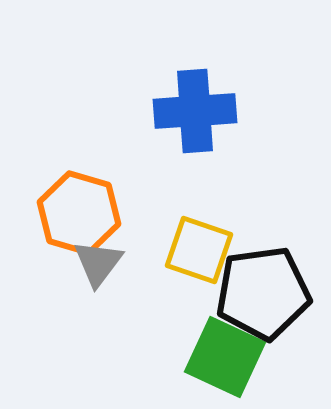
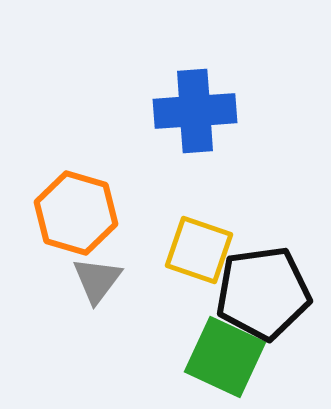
orange hexagon: moved 3 px left
gray triangle: moved 1 px left, 17 px down
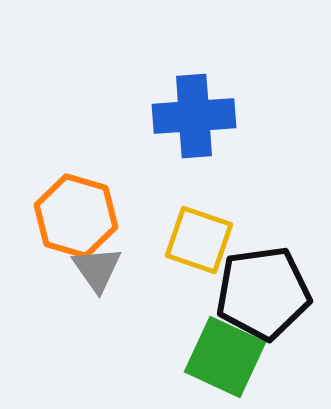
blue cross: moved 1 px left, 5 px down
orange hexagon: moved 3 px down
yellow square: moved 10 px up
gray triangle: moved 11 px up; rotated 12 degrees counterclockwise
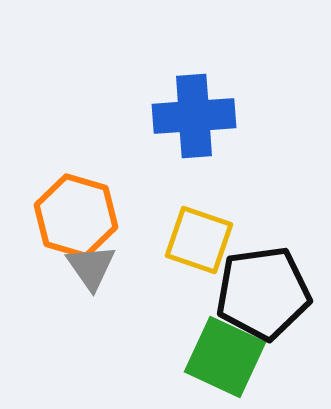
gray triangle: moved 6 px left, 2 px up
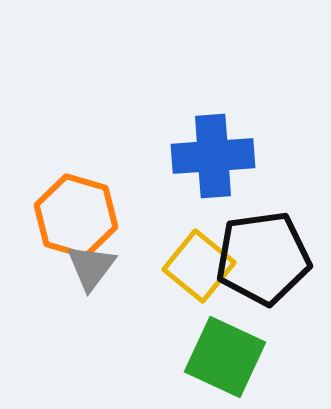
blue cross: moved 19 px right, 40 px down
yellow square: moved 26 px down; rotated 20 degrees clockwise
gray triangle: rotated 12 degrees clockwise
black pentagon: moved 35 px up
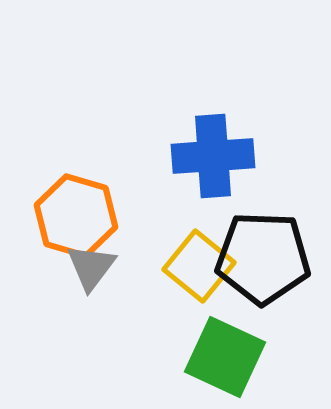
black pentagon: rotated 10 degrees clockwise
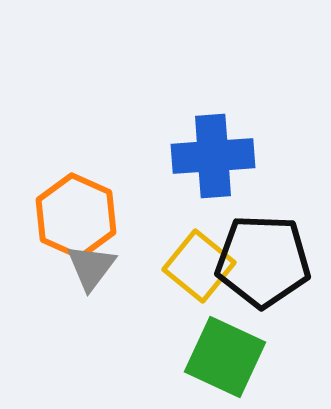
orange hexagon: rotated 8 degrees clockwise
black pentagon: moved 3 px down
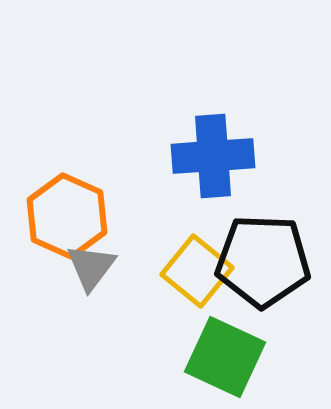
orange hexagon: moved 9 px left
yellow square: moved 2 px left, 5 px down
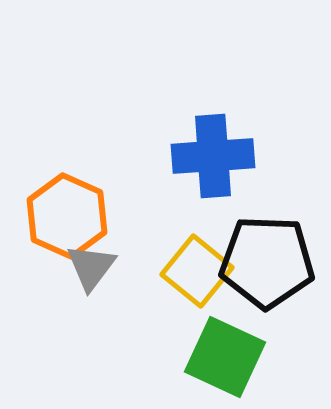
black pentagon: moved 4 px right, 1 px down
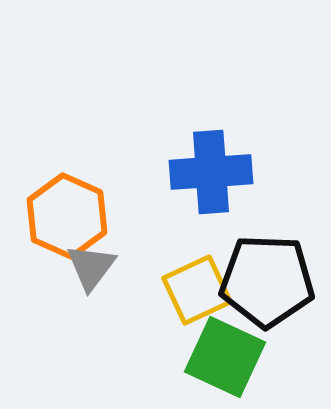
blue cross: moved 2 px left, 16 px down
black pentagon: moved 19 px down
yellow square: moved 19 px down; rotated 26 degrees clockwise
